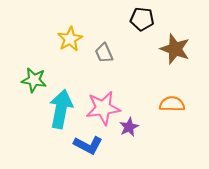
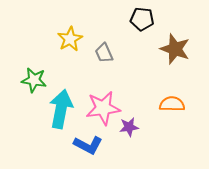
purple star: rotated 18 degrees clockwise
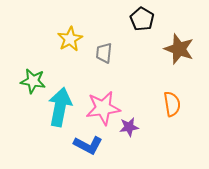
black pentagon: rotated 25 degrees clockwise
brown star: moved 4 px right
gray trapezoid: rotated 30 degrees clockwise
green star: moved 1 px left, 1 px down
orange semicircle: rotated 80 degrees clockwise
cyan arrow: moved 1 px left, 2 px up
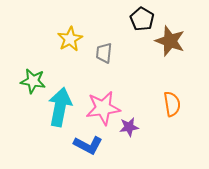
brown star: moved 9 px left, 8 px up
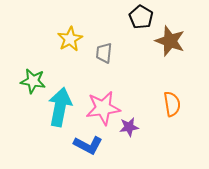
black pentagon: moved 1 px left, 2 px up
